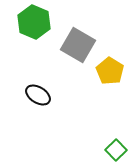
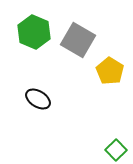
green hexagon: moved 10 px down
gray square: moved 5 px up
black ellipse: moved 4 px down
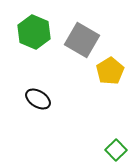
gray square: moved 4 px right
yellow pentagon: rotated 8 degrees clockwise
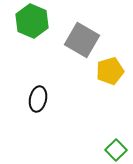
green hexagon: moved 2 px left, 11 px up
yellow pentagon: rotated 16 degrees clockwise
black ellipse: rotated 70 degrees clockwise
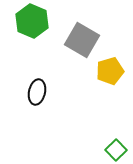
black ellipse: moved 1 px left, 7 px up
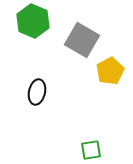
green hexagon: moved 1 px right
yellow pentagon: rotated 12 degrees counterclockwise
green square: moved 25 px left; rotated 35 degrees clockwise
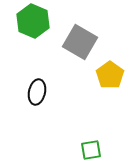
gray square: moved 2 px left, 2 px down
yellow pentagon: moved 4 px down; rotated 8 degrees counterclockwise
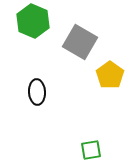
black ellipse: rotated 15 degrees counterclockwise
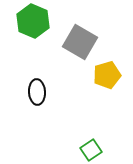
yellow pentagon: moved 3 px left; rotated 20 degrees clockwise
green square: rotated 25 degrees counterclockwise
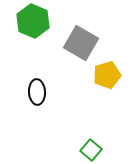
gray square: moved 1 px right, 1 px down
green square: rotated 15 degrees counterclockwise
